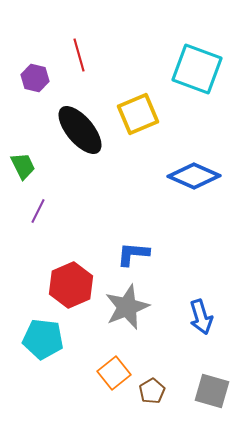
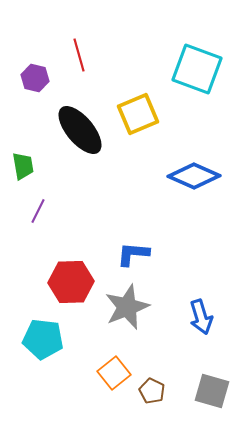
green trapezoid: rotated 16 degrees clockwise
red hexagon: moved 3 px up; rotated 21 degrees clockwise
brown pentagon: rotated 15 degrees counterclockwise
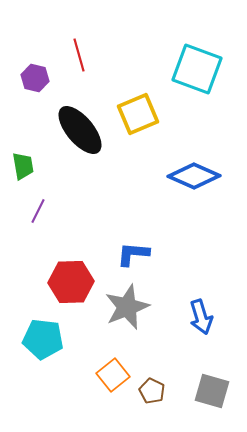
orange square: moved 1 px left, 2 px down
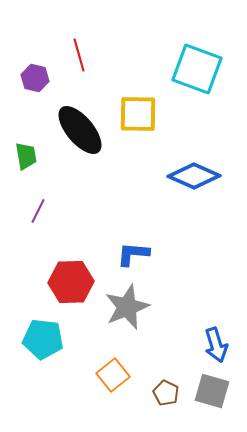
yellow square: rotated 24 degrees clockwise
green trapezoid: moved 3 px right, 10 px up
blue arrow: moved 15 px right, 28 px down
brown pentagon: moved 14 px right, 2 px down
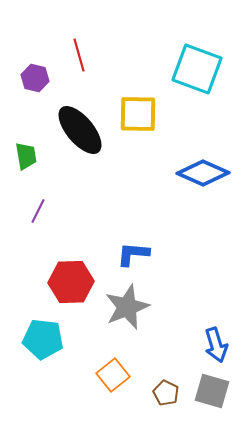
blue diamond: moved 9 px right, 3 px up
